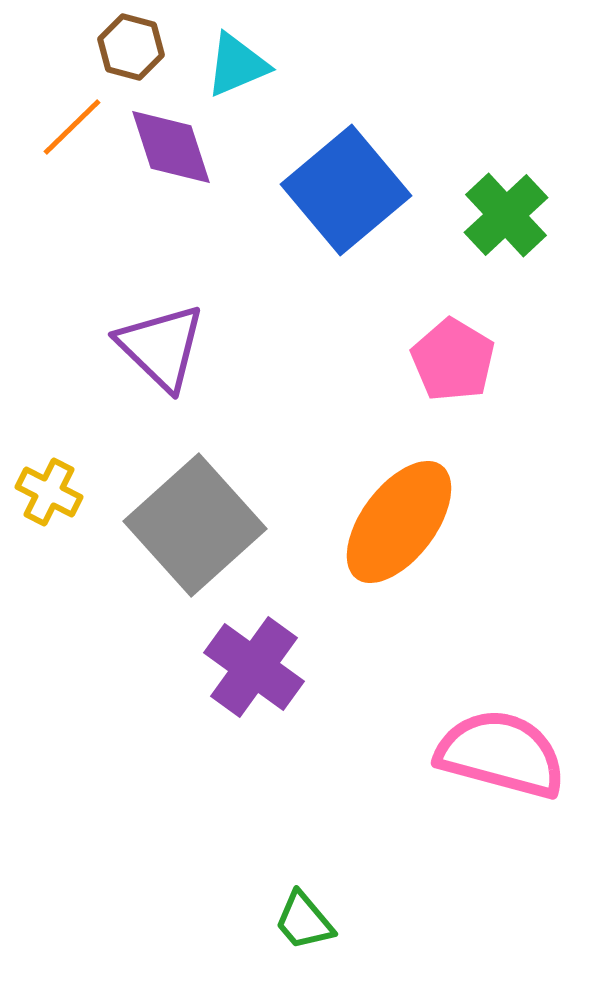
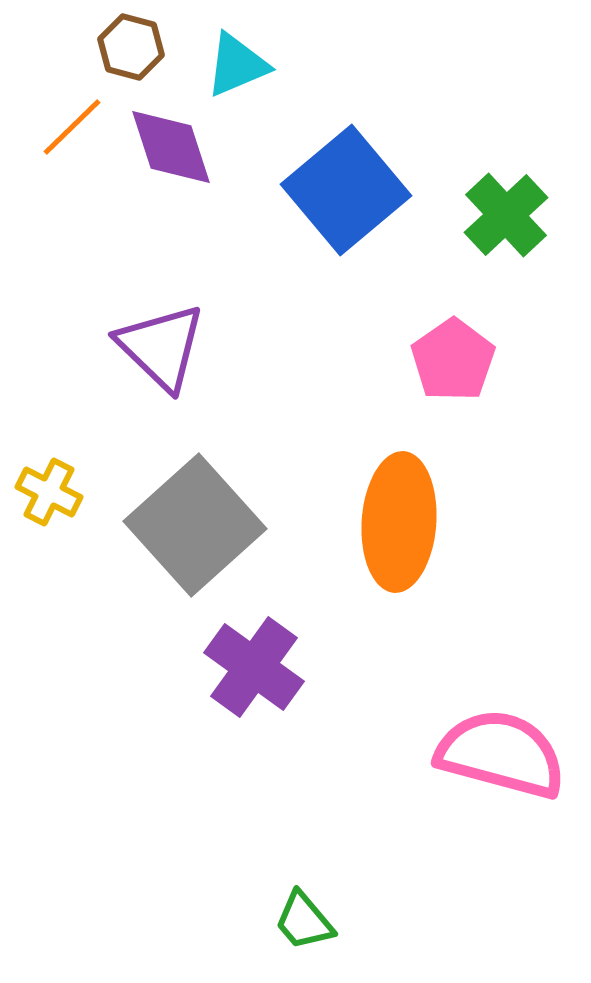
pink pentagon: rotated 6 degrees clockwise
orange ellipse: rotated 33 degrees counterclockwise
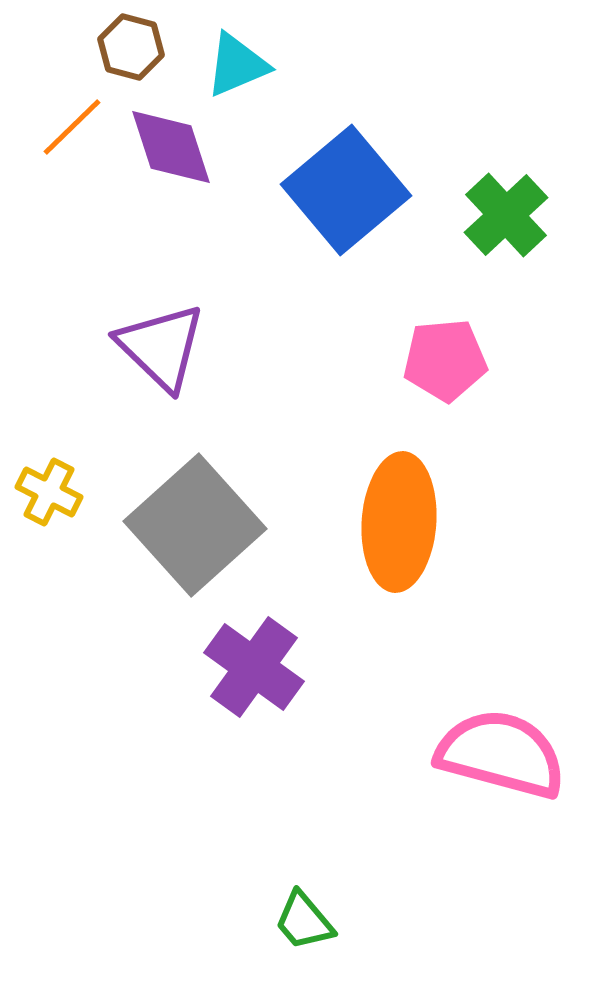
pink pentagon: moved 8 px left; rotated 30 degrees clockwise
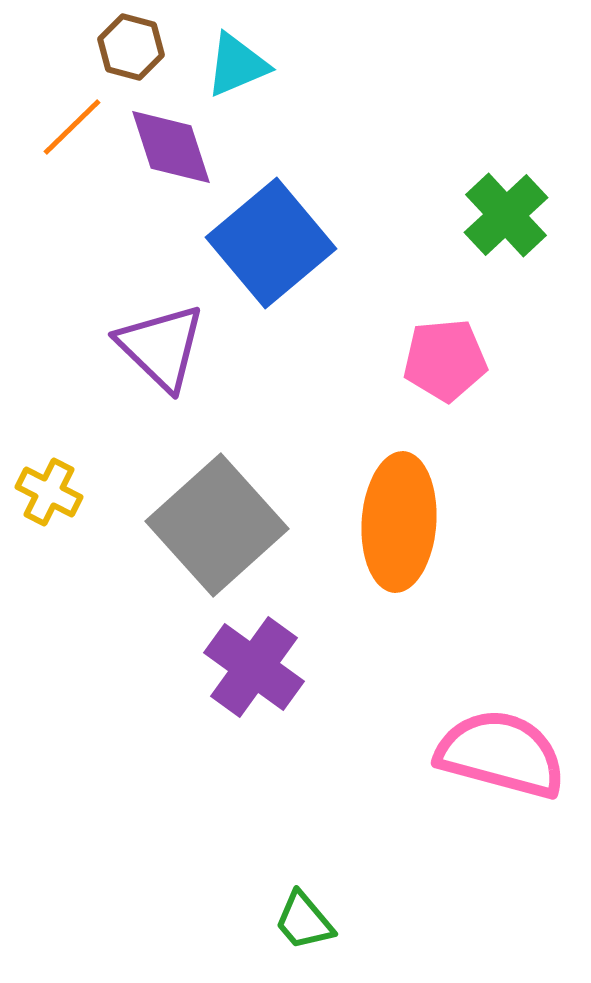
blue square: moved 75 px left, 53 px down
gray square: moved 22 px right
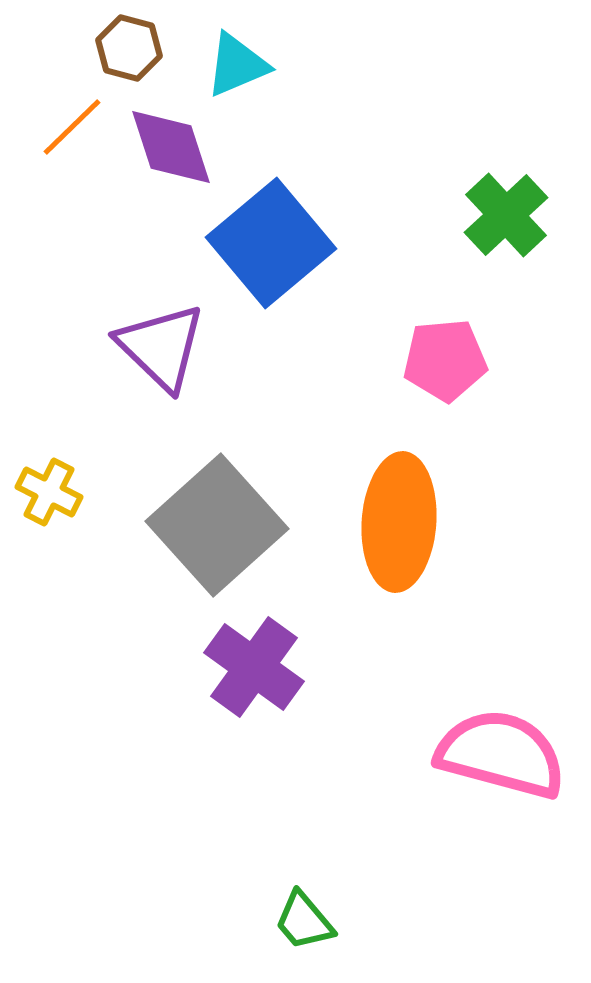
brown hexagon: moved 2 px left, 1 px down
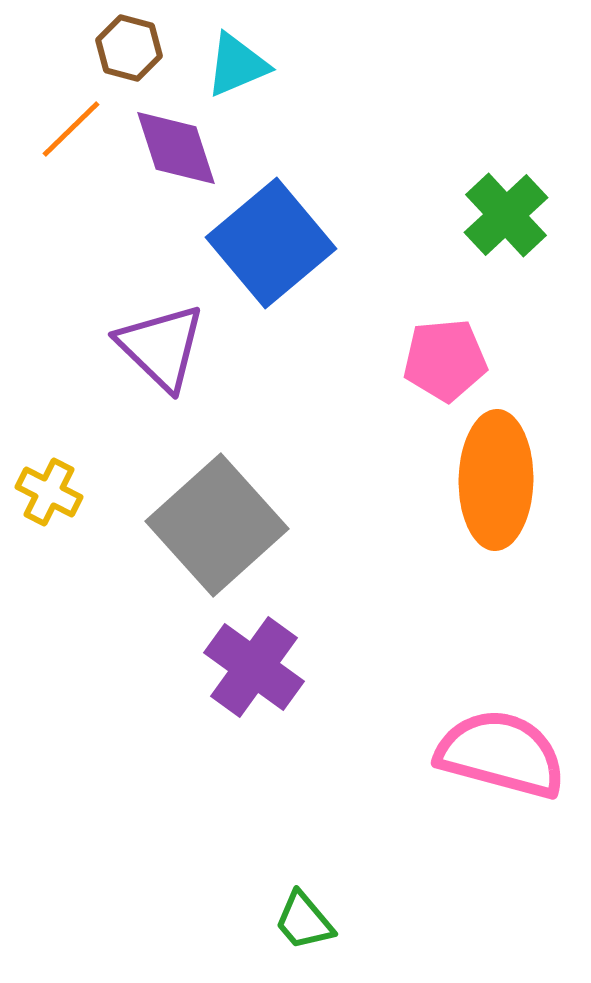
orange line: moved 1 px left, 2 px down
purple diamond: moved 5 px right, 1 px down
orange ellipse: moved 97 px right, 42 px up; rotated 3 degrees counterclockwise
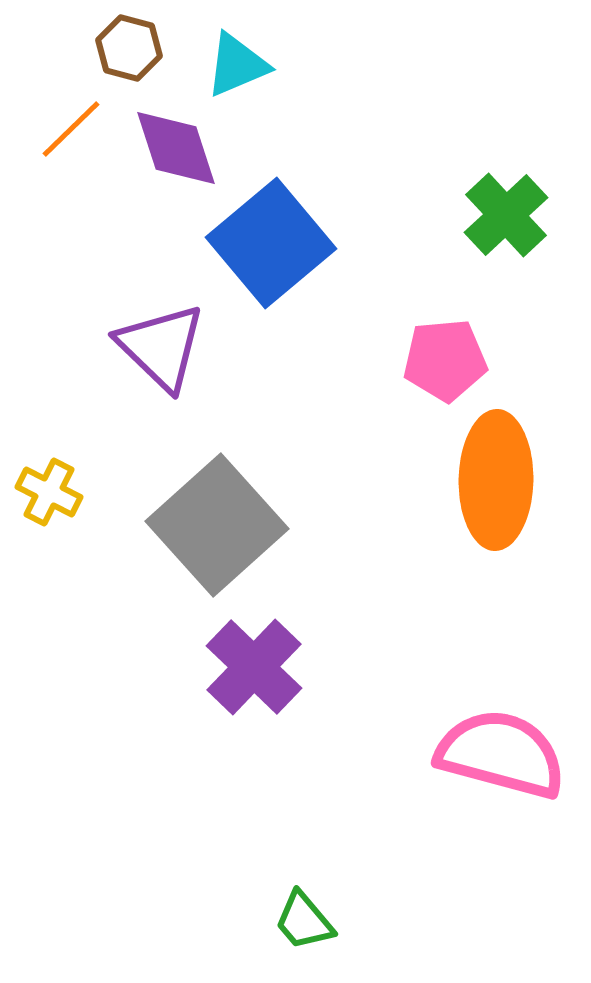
purple cross: rotated 8 degrees clockwise
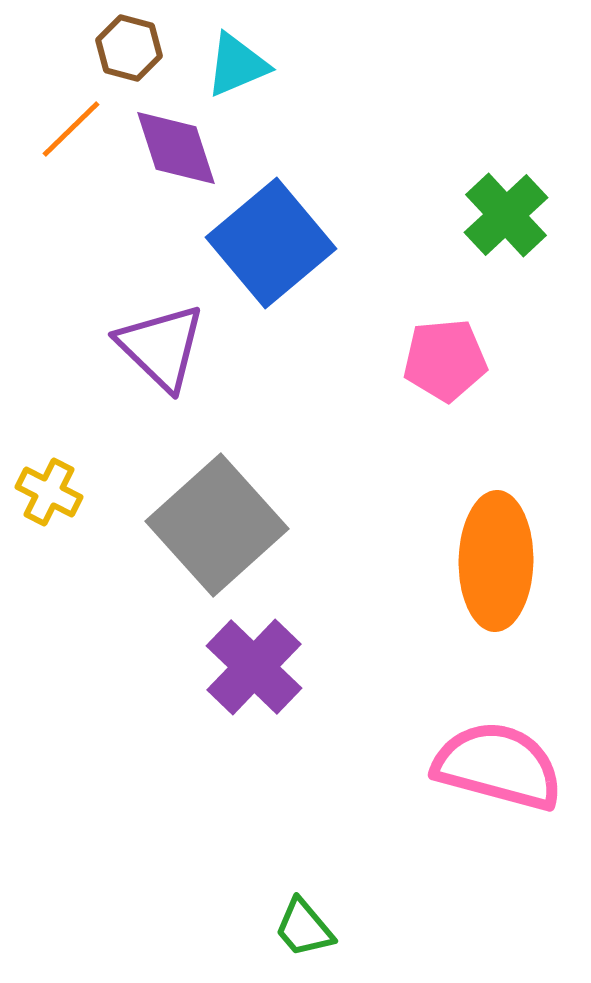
orange ellipse: moved 81 px down
pink semicircle: moved 3 px left, 12 px down
green trapezoid: moved 7 px down
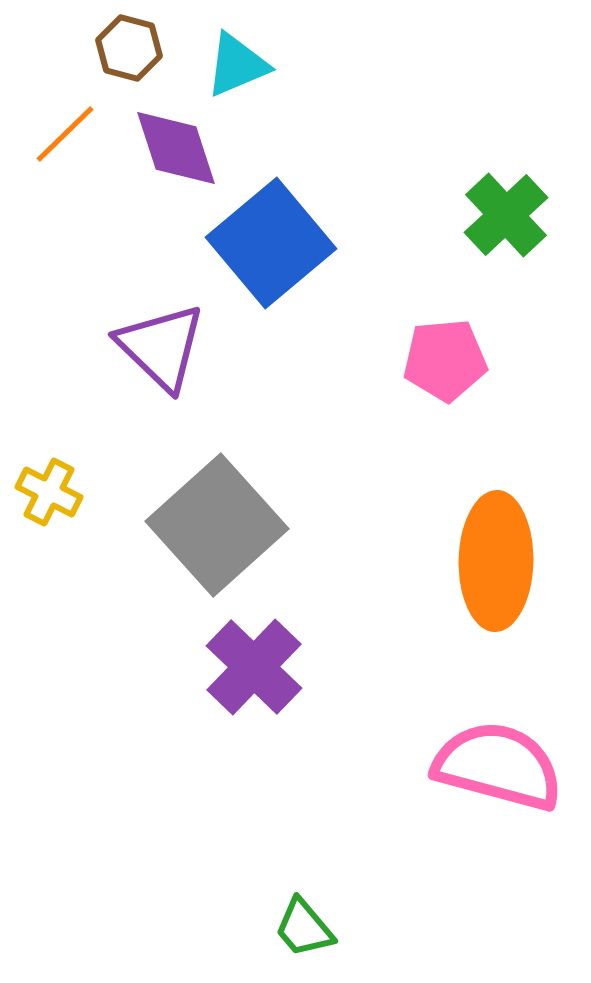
orange line: moved 6 px left, 5 px down
